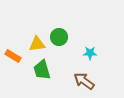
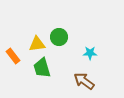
orange rectangle: rotated 21 degrees clockwise
green trapezoid: moved 2 px up
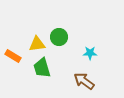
orange rectangle: rotated 21 degrees counterclockwise
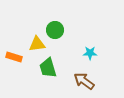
green circle: moved 4 px left, 7 px up
orange rectangle: moved 1 px right, 1 px down; rotated 14 degrees counterclockwise
green trapezoid: moved 6 px right
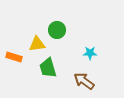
green circle: moved 2 px right
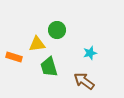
cyan star: rotated 16 degrees counterclockwise
green trapezoid: moved 1 px right, 1 px up
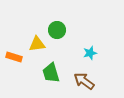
green trapezoid: moved 2 px right, 6 px down
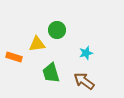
cyan star: moved 4 px left
